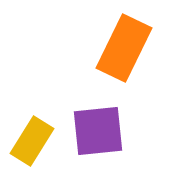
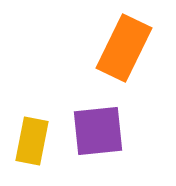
yellow rectangle: rotated 21 degrees counterclockwise
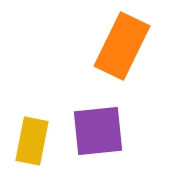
orange rectangle: moved 2 px left, 2 px up
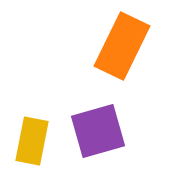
purple square: rotated 10 degrees counterclockwise
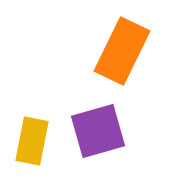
orange rectangle: moved 5 px down
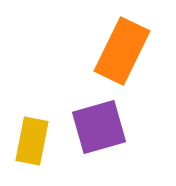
purple square: moved 1 px right, 4 px up
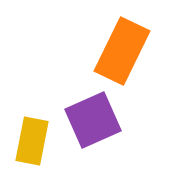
purple square: moved 6 px left, 7 px up; rotated 8 degrees counterclockwise
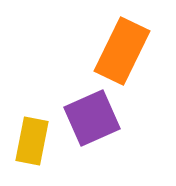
purple square: moved 1 px left, 2 px up
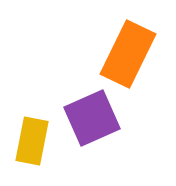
orange rectangle: moved 6 px right, 3 px down
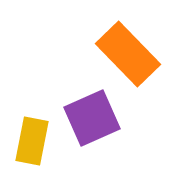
orange rectangle: rotated 70 degrees counterclockwise
